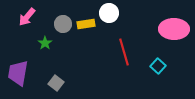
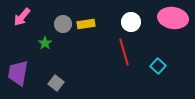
white circle: moved 22 px right, 9 px down
pink arrow: moved 5 px left
pink ellipse: moved 1 px left, 11 px up; rotated 8 degrees clockwise
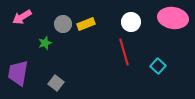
pink arrow: rotated 18 degrees clockwise
yellow rectangle: rotated 12 degrees counterclockwise
green star: rotated 16 degrees clockwise
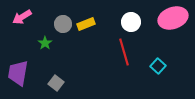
pink ellipse: rotated 28 degrees counterclockwise
green star: rotated 16 degrees counterclockwise
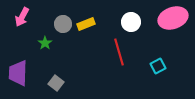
pink arrow: rotated 30 degrees counterclockwise
red line: moved 5 px left
cyan square: rotated 21 degrees clockwise
purple trapezoid: rotated 8 degrees counterclockwise
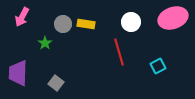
yellow rectangle: rotated 30 degrees clockwise
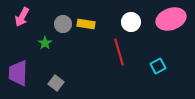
pink ellipse: moved 2 px left, 1 px down
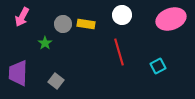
white circle: moved 9 px left, 7 px up
gray square: moved 2 px up
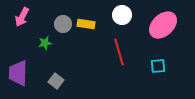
pink ellipse: moved 8 px left, 6 px down; rotated 24 degrees counterclockwise
green star: rotated 24 degrees clockwise
cyan square: rotated 21 degrees clockwise
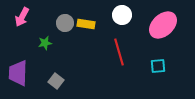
gray circle: moved 2 px right, 1 px up
